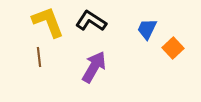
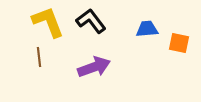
black L-shape: rotated 20 degrees clockwise
blue trapezoid: rotated 60 degrees clockwise
orange square: moved 6 px right, 5 px up; rotated 35 degrees counterclockwise
purple arrow: rotated 40 degrees clockwise
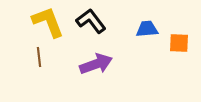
orange square: rotated 10 degrees counterclockwise
purple arrow: moved 2 px right, 3 px up
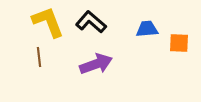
black L-shape: moved 1 px down; rotated 12 degrees counterclockwise
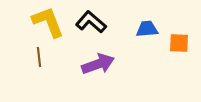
purple arrow: moved 2 px right
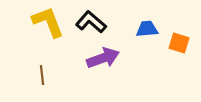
orange square: rotated 15 degrees clockwise
brown line: moved 3 px right, 18 px down
purple arrow: moved 5 px right, 6 px up
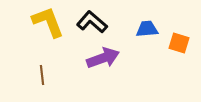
black L-shape: moved 1 px right
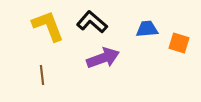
yellow L-shape: moved 4 px down
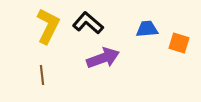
black L-shape: moved 4 px left, 1 px down
yellow L-shape: rotated 48 degrees clockwise
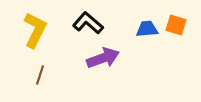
yellow L-shape: moved 13 px left, 4 px down
orange square: moved 3 px left, 18 px up
brown line: moved 2 px left; rotated 24 degrees clockwise
